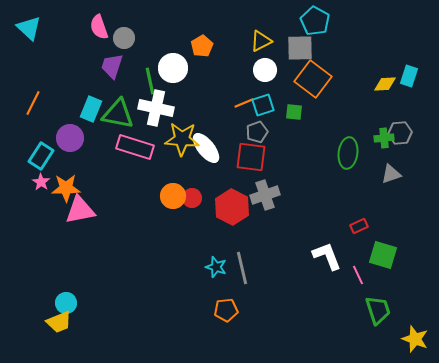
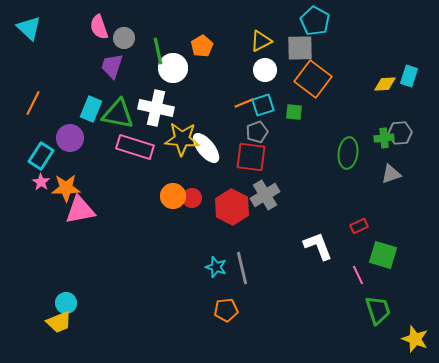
green line at (150, 81): moved 8 px right, 30 px up
gray cross at (265, 195): rotated 12 degrees counterclockwise
white L-shape at (327, 256): moved 9 px left, 10 px up
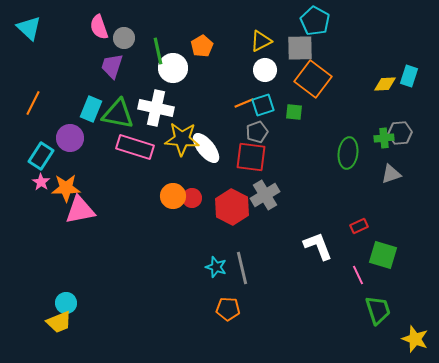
orange pentagon at (226, 310): moved 2 px right, 1 px up; rotated 10 degrees clockwise
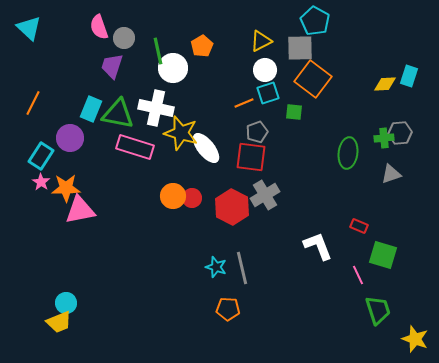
cyan square at (263, 105): moved 5 px right, 12 px up
yellow star at (182, 139): moved 1 px left, 6 px up; rotated 12 degrees clockwise
red rectangle at (359, 226): rotated 48 degrees clockwise
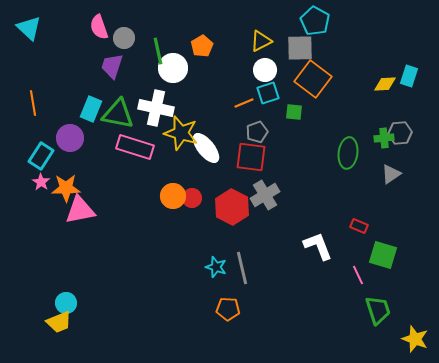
orange line at (33, 103): rotated 35 degrees counterclockwise
gray triangle at (391, 174): rotated 15 degrees counterclockwise
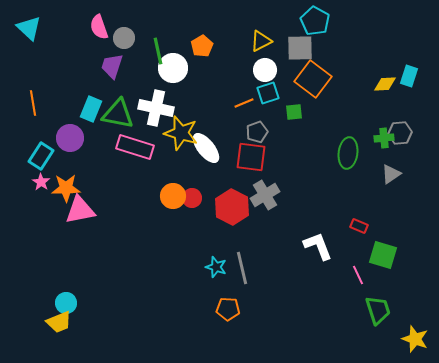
green square at (294, 112): rotated 12 degrees counterclockwise
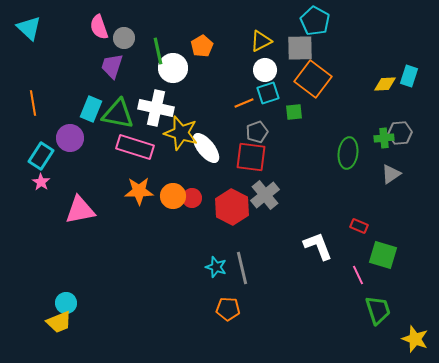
orange star at (66, 188): moved 73 px right, 3 px down
gray cross at (265, 195): rotated 8 degrees counterclockwise
